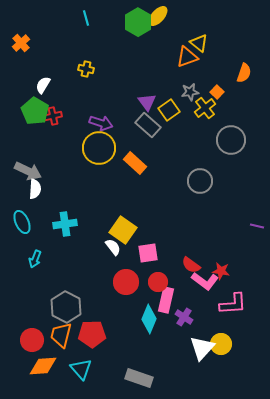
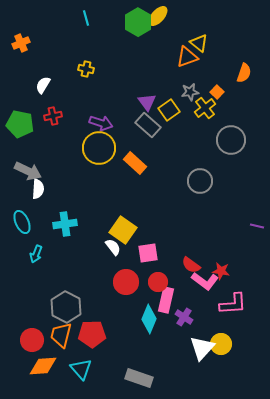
orange cross at (21, 43): rotated 18 degrees clockwise
green pentagon at (35, 111): moved 15 px left, 13 px down; rotated 20 degrees counterclockwise
white semicircle at (35, 189): moved 3 px right
cyan arrow at (35, 259): moved 1 px right, 5 px up
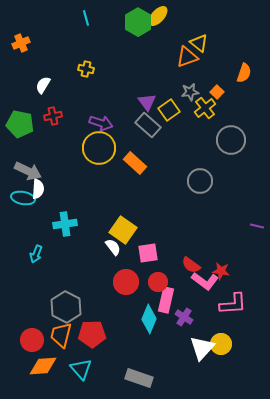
cyan ellipse at (22, 222): moved 1 px right, 24 px up; rotated 55 degrees counterclockwise
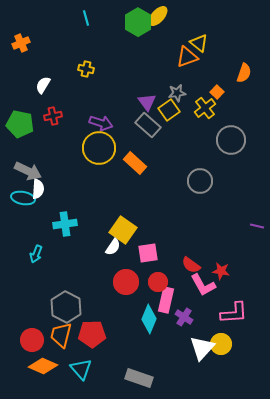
gray star at (190, 92): moved 13 px left, 1 px down
white semicircle at (113, 247): rotated 72 degrees clockwise
pink L-shape at (205, 281): moved 2 px left, 4 px down; rotated 24 degrees clockwise
pink L-shape at (233, 304): moved 1 px right, 9 px down
orange diamond at (43, 366): rotated 28 degrees clockwise
